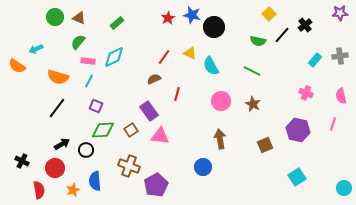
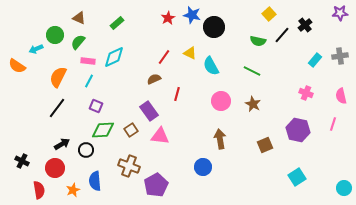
green circle at (55, 17): moved 18 px down
orange semicircle at (58, 77): rotated 100 degrees clockwise
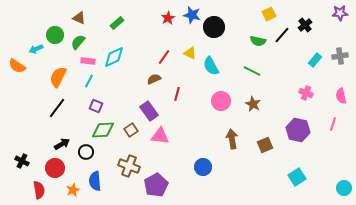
yellow square at (269, 14): rotated 16 degrees clockwise
brown arrow at (220, 139): moved 12 px right
black circle at (86, 150): moved 2 px down
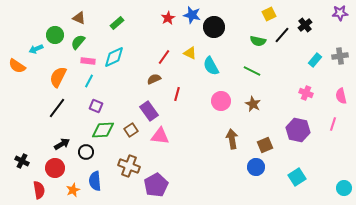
blue circle at (203, 167): moved 53 px right
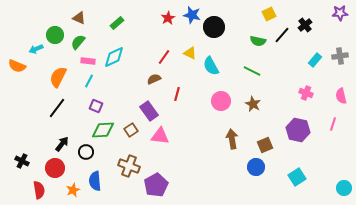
orange semicircle at (17, 66): rotated 12 degrees counterclockwise
black arrow at (62, 144): rotated 21 degrees counterclockwise
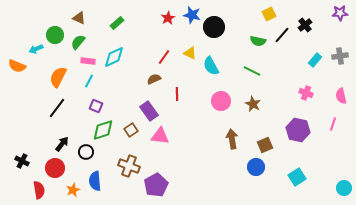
red line at (177, 94): rotated 16 degrees counterclockwise
green diamond at (103, 130): rotated 15 degrees counterclockwise
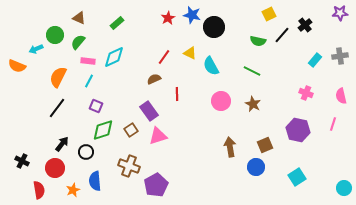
pink triangle at (160, 136): moved 2 px left; rotated 24 degrees counterclockwise
brown arrow at (232, 139): moved 2 px left, 8 px down
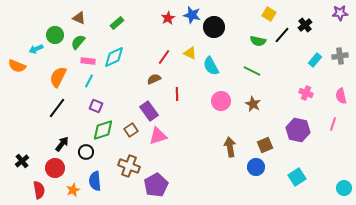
yellow square at (269, 14): rotated 32 degrees counterclockwise
black cross at (22, 161): rotated 24 degrees clockwise
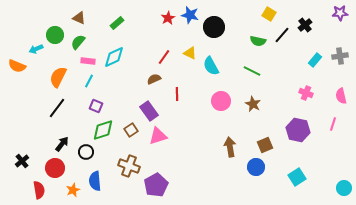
blue star at (192, 15): moved 2 px left
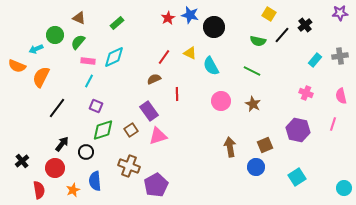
orange semicircle at (58, 77): moved 17 px left
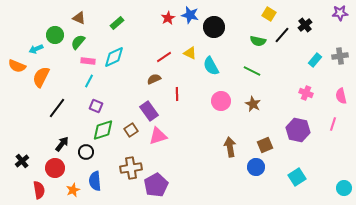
red line at (164, 57): rotated 21 degrees clockwise
brown cross at (129, 166): moved 2 px right, 2 px down; rotated 30 degrees counterclockwise
